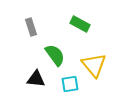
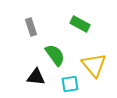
black triangle: moved 2 px up
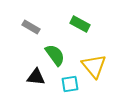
gray rectangle: rotated 42 degrees counterclockwise
yellow triangle: moved 1 px down
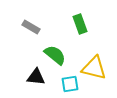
green rectangle: rotated 42 degrees clockwise
green semicircle: rotated 15 degrees counterclockwise
yellow triangle: moved 2 px down; rotated 36 degrees counterclockwise
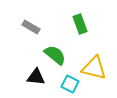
cyan square: rotated 36 degrees clockwise
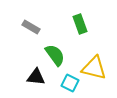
green semicircle: rotated 15 degrees clockwise
cyan square: moved 1 px up
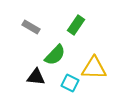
green rectangle: moved 4 px left, 1 px down; rotated 54 degrees clockwise
green semicircle: rotated 80 degrees clockwise
yellow triangle: rotated 12 degrees counterclockwise
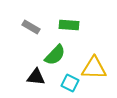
green rectangle: moved 7 px left; rotated 60 degrees clockwise
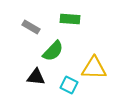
green rectangle: moved 1 px right, 6 px up
green semicircle: moved 2 px left, 4 px up
cyan square: moved 1 px left, 2 px down
